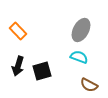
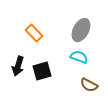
orange rectangle: moved 16 px right, 2 px down
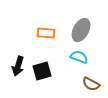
orange rectangle: moved 12 px right; rotated 42 degrees counterclockwise
brown semicircle: moved 2 px right, 1 px up
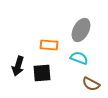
orange rectangle: moved 3 px right, 12 px down
cyan semicircle: moved 1 px down
black square: moved 2 px down; rotated 12 degrees clockwise
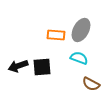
orange rectangle: moved 7 px right, 10 px up
black arrow: rotated 54 degrees clockwise
black square: moved 6 px up
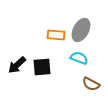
black arrow: moved 1 px left, 1 px up; rotated 24 degrees counterclockwise
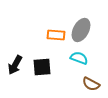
black arrow: moved 2 px left; rotated 18 degrees counterclockwise
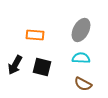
orange rectangle: moved 21 px left
cyan semicircle: moved 2 px right; rotated 18 degrees counterclockwise
black square: rotated 18 degrees clockwise
brown semicircle: moved 8 px left
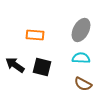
black arrow: rotated 96 degrees clockwise
